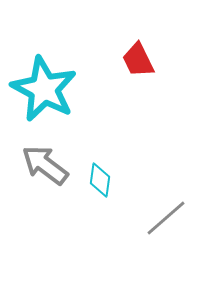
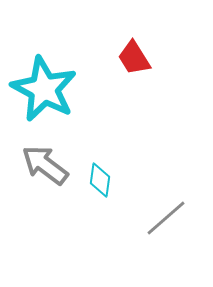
red trapezoid: moved 4 px left, 2 px up; rotated 6 degrees counterclockwise
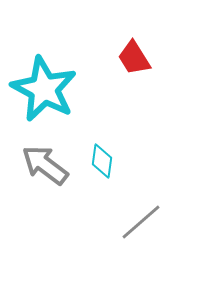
cyan diamond: moved 2 px right, 19 px up
gray line: moved 25 px left, 4 px down
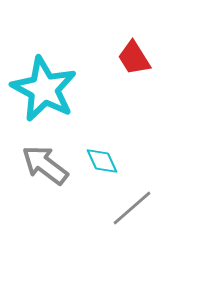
cyan diamond: rotated 32 degrees counterclockwise
gray line: moved 9 px left, 14 px up
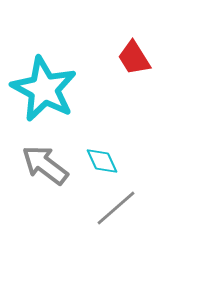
gray line: moved 16 px left
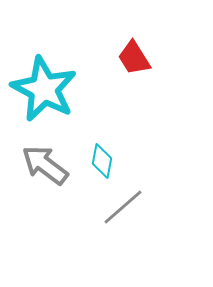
cyan diamond: rotated 36 degrees clockwise
gray line: moved 7 px right, 1 px up
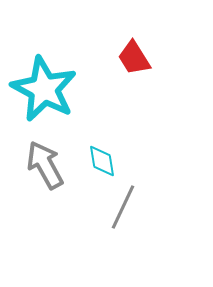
cyan diamond: rotated 20 degrees counterclockwise
gray arrow: rotated 24 degrees clockwise
gray line: rotated 24 degrees counterclockwise
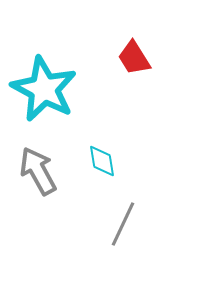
gray arrow: moved 7 px left, 6 px down
gray line: moved 17 px down
